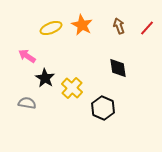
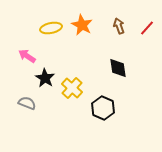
yellow ellipse: rotated 10 degrees clockwise
gray semicircle: rotated 12 degrees clockwise
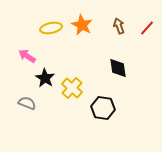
black hexagon: rotated 15 degrees counterclockwise
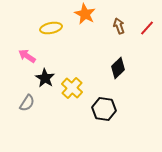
orange star: moved 3 px right, 11 px up
black diamond: rotated 55 degrees clockwise
gray semicircle: rotated 102 degrees clockwise
black hexagon: moved 1 px right, 1 px down
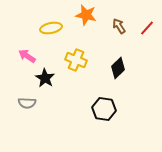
orange star: moved 1 px right, 1 px down; rotated 15 degrees counterclockwise
brown arrow: rotated 14 degrees counterclockwise
yellow cross: moved 4 px right, 28 px up; rotated 20 degrees counterclockwise
gray semicircle: rotated 60 degrees clockwise
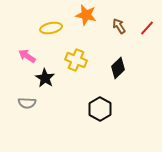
black hexagon: moved 4 px left; rotated 20 degrees clockwise
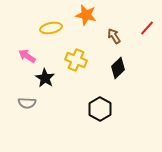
brown arrow: moved 5 px left, 10 px down
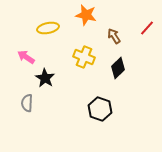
yellow ellipse: moved 3 px left
pink arrow: moved 1 px left, 1 px down
yellow cross: moved 8 px right, 3 px up
gray semicircle: rotated 90 degrees clockwise
black hexagon: rotated 10 degrees counterclockwise
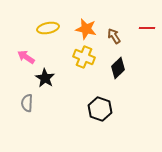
orange star: moved 14 px down
red line: rotated 49 degrees clockwise
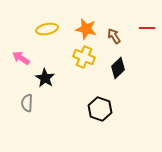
yellow ellipse: moved 1 px left, 1 px down
pink arrow: moved 5 px left, 1 px down
